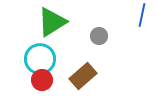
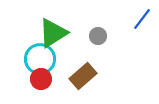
blue line: moved 4 px down; rotated 25 degrees clockwise
green triangle: moved 1 px right, 11 px down
gray circle: moved 1 px left
red circle: moved 1 px left, 1 px up
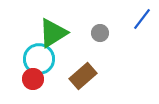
gray circle: moved 2 px right, 3 px up
cyan circle: moved 1 px left
red circle: moved 8 px left
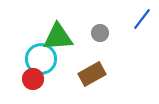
green triangle: moved 5 px right, 4 px down; rotated 28 degrees clockwise
cyan circle: moved 2 px right
brown rectangle: moved 9 px right, 2 px up; rotated 12 degrees clockwise
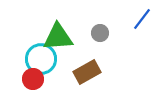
brown rectangle: moved 5 px left, 2 px up
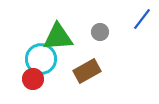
gray circle: moved 1 px up
brown rectangle: moved 1 px up
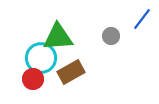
gray circle: moved 11 px right, 4 px down
cyan circle: moved 1 px up
brown rectangle: moved 16 px left, 1 px down
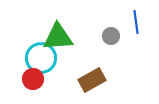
blue line: moved 6 px left, 3 px down; rotated 45 degrees counterclockwise
brown rectangle: moved 21 px right, 8 px down
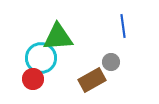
blue line: moved 13 px left, 4 px down
gray circle: moved 26 px down
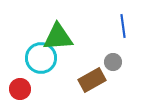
gray circle: moved 2 px right
red circle: moved 13 px left, 10 px down
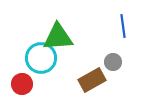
red circle: moved 2 px right, 5 px up
